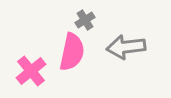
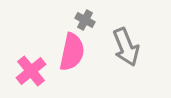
gray cross: rotated 30 degrees counterclockwise
gray arrow: rotated 105 degrees counterclockwise
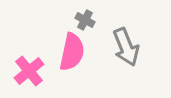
pink cross: moved 2 px left
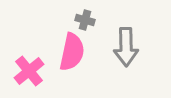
gray cross: rotated 12 degrees counterclockwise
gray arrow: rotated 21 degrees clockwise
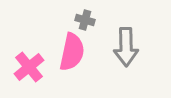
pink cross: moved 4 px up
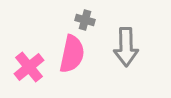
pink semicircle: moved 2 px down
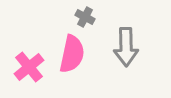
gray cross: moved 3 px up; rotated 12 degrees clockwise
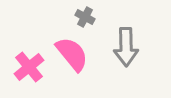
pink semicircle: rotated 51 degrees counterclockwise
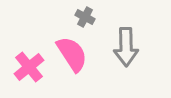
pink semicircle: rotated 6 degrees clockwise
